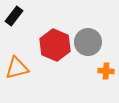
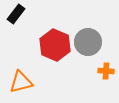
black rectangle: moved 2 px right, 2 px up
orange triangle: moved 4 px right, 14 px down
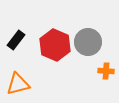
black rectangle: moved 26 px down
orange triangle: moved 3 px left, 2 px down
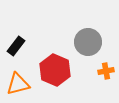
black rectangle: moved 6 px down
red hexagon: moved 25 px down
orange cross: rotated 14 degrees counterclockwise
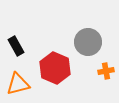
black rectangle: rotated 66 degrees counterclockwise
red hexagon: moved 2 px up
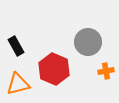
red hexagon: moved 1 px left, 1 px down
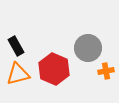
gray circle: moved 6 px down
orange triangle: moved 10 px up
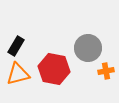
black rectangle: rotated 60 degrees clockwise
red hexagon: rotated 12 degrees counterclockwise
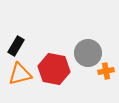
gray circle: moved 5 px down
orange triangle: moved 2 px right
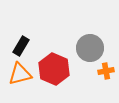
black rectangle: moved 5 px right
gray circle: moved 2 px right, 5 px up
red hexagon: rotated 12 degrees clockwise
